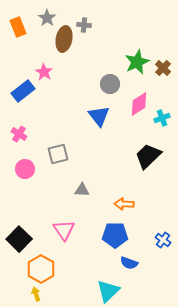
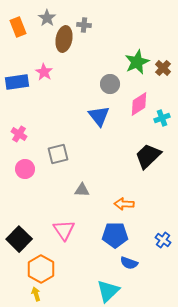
blue rectangle: moved 6 px left, 9 px up; rotated 30 degrees clockwise
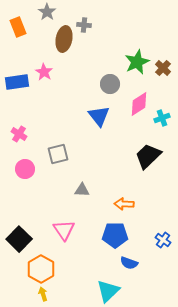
gray star: moved 6 px up
yellow arrow: moved 7 px right
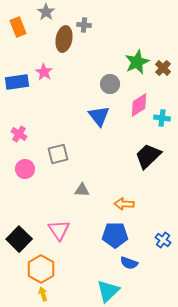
gray star: moved 1 px left
pink diamond: moved 1 px down
cyan cross: rotated 28 degrees clockwise
pink triangle: moved 5 px left
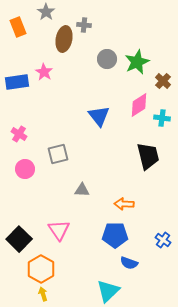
brown cross: moved 13 px down
gray circle: moved 3 px left, 25 px up
black trapezoid: rotated 120 degrees clockwise
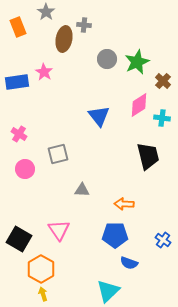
black square: rotated 15 degrees counterclockwise
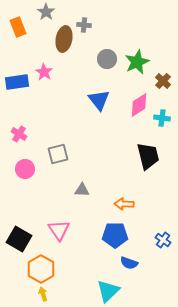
blue triangle: moved 16 px up
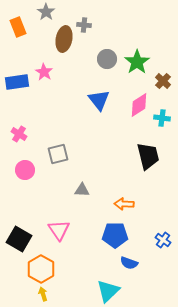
green star: rotated 10 degrees counterclockwise
pink circle: moved 1 px down
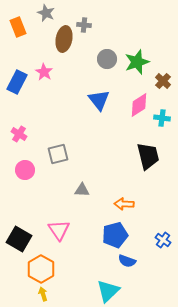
gray star: moved 1 px down; rotated 12 degrees counterclockwise
green star: rotated 15 degrees clockwise
blue rectangle: rotated 55 degrees counterclockwise
blue pentagon: rotated 15 degrees counterclockwise
blue semicircle: moved 2 px left, 2 px up
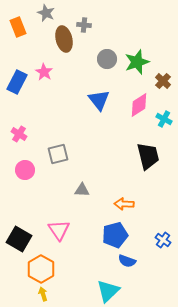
brown ellipse: rotated 25 degrees counterclockwise
cyan cross: moved 2 px right, 1 px down; rotated 21 degrees clockwise
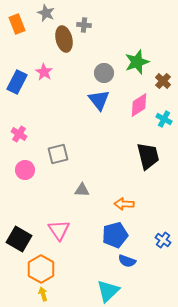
orange rectangle: moved 1 px left, 3 px up
gray circle: moved 3 px left, 14 px down
